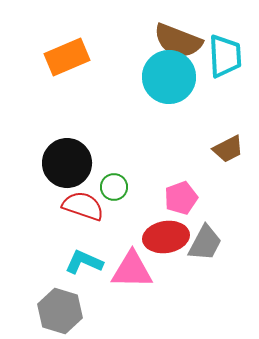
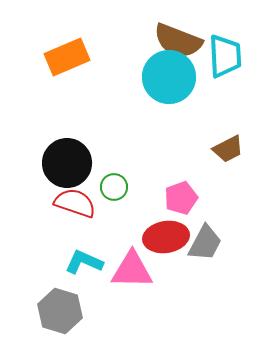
red semicircle: moved 8 px left, 3 px up
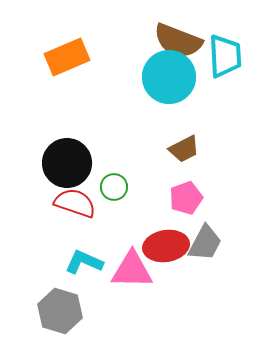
brown trapezoid: moved 44 px left
pink pentagon: moved 5 px right
red ellipse: moved 9 px down
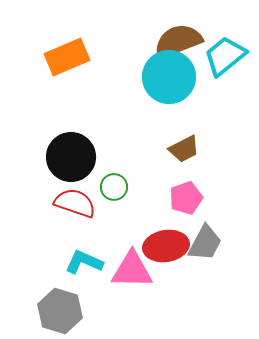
brown semicircle: rotated 138 degrees clockwise
cyan trapezoid: rotated 126 degrees counterclockwise
black circle: moved 4 px right, 6 px up
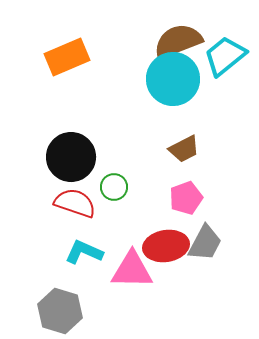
cyan circle: moved 4 px right, 2 px down
cyan L-shape: moved 10 px up
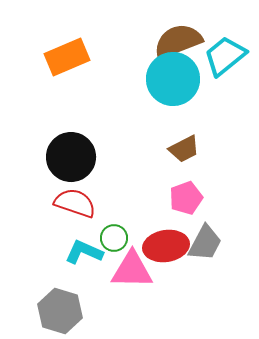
green circle: moved 51 px down
